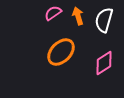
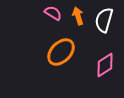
pink semicircle: rotated 66 degrees clockwise
pink diamond: moved 1 px right, 2 px down
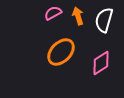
pink semicircle: rotated 60 degrees counterclockwise
pink diamond: moved 4 px left, 2 px up
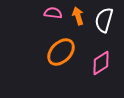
pink semicircle: rotated 36 degrees clockwise
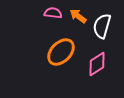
orange arrow: rotated 36 degrees counterclockwise
white semicircle: moved 2 px left, 6 px down
pink diamond: moved 4 px left, 1 px down
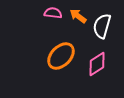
orange ellipse: moved 4 px down
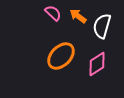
pink semicircle: rotated 36 degrees clockwise
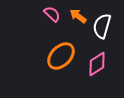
pink semicircle: moved 1 px left, 1 px down
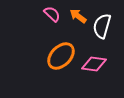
pink diamond: moved 3 px left; rotated 40 degrees clockwise
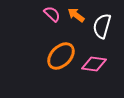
orange arrow: moved 2 px left, 1 px up
